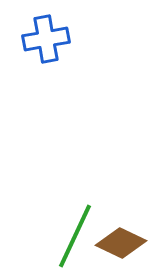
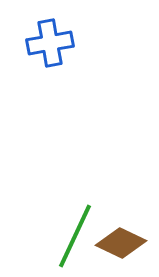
blue cross: moved 4 px right, 4 px down
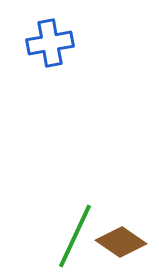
brown diamond: moved 1 px up; rotated 9 degrees clockwise
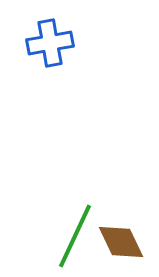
brown diamond: rotated 30 degrees clockwise
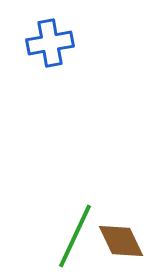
brown diamond: moved 1 px up
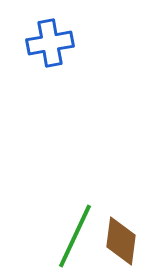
brown diamond: rotated 33 degrees clockwise
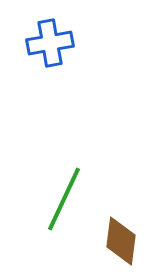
green line: moved 11 px left, 37 px up
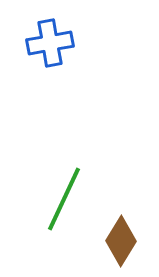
brown diamond: rotated 24 degrees clockwise
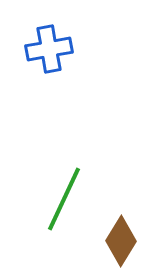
blue cross: moved 1 px left, 6 px down
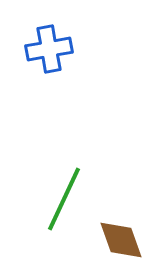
brown diamond: moved 1 px up; rotated 51 degrees counterclockwise
